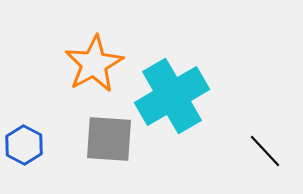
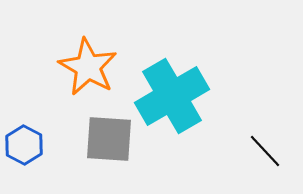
orange star: moved 6 px left, 3 px down; rotated 14 degrees counterclockwise
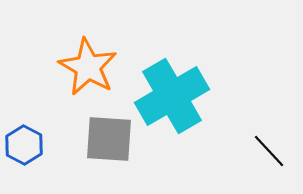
black line: moved 4 px right
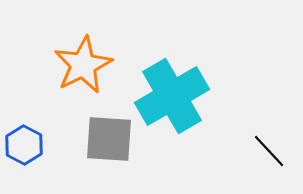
orange star: moved 5 px left, 2 px up; rotated 16 degrees clockwise
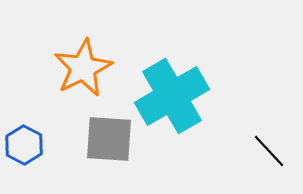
orange star: moved 3 px down
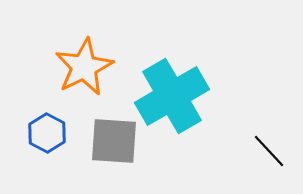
orange star: moved 1 px right, 1 px up
gray square: moved 5 px right, 2 px down
blue hexagon: moved 23 px right, 12 px up
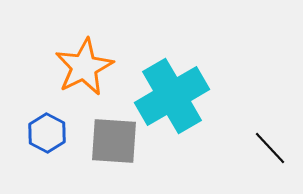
black line: moved 1 px right, 3 px up
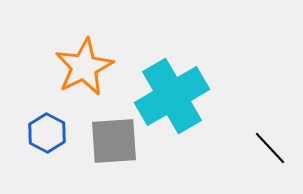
gray square: rotated 8 degrees counterclockwise
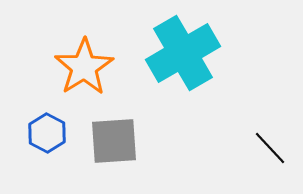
orange star: rotated 6 degrees counterclockwise
cyan cross: moved 11 px right, 43 px up
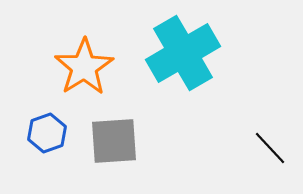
blue hexagon: rotated 12 degrees clockwise
